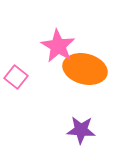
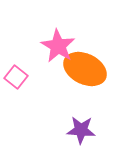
orange ellipse: rotated 12 degrees clockwise
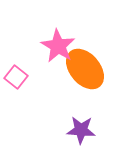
orange ellipse: rotated 24 degrees clockwise
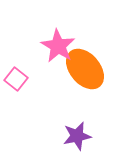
pink square: moved 2 px down
purple star: moved 4 px left, 6 px down; rotated 16 degrees counterclockwise
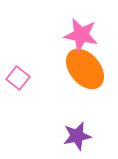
pink star: moved 23 px right, 11 px up; rotated 20 degrees counterclockwise
pink square: moved 2 px right, 1 px up
